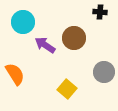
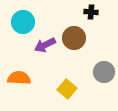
black cross: moved 9 px left
purple arrow: rotated 60 degrees counterclockwise
orange semicircle: moved 4 px right, 4 px down; rotated 55 degrees counterclockwise
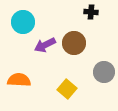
brown circle: moved 5 px down
orange semicircle: moved 2 px down
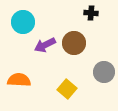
black cross: moved 1 px down
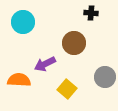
purple arrow: moved 19 px down
gray circle: moved 1 px right, 5 px down
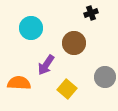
black cross: rotated 24 degrees counterclockwise
cyan circle: moved 8 px right, 6 px down
purple arrow: moved 1 px right, 1 px down; rotated 30 degrees counterclockwise
orange semicircle: moved 3 px down
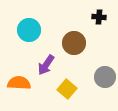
black cross: moved 8 px right, 4 px down; rotated 24 degrees clockwise
cyan circle: moved 2 px left, 2 px down
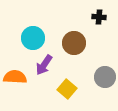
cyan circle: moved 4 px right, 8 px down
purple arrow: moved 2 px left
orange semicircle: moved 4 px left, 6 px up
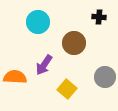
cyan circle: moved 5 px right, 16 px up
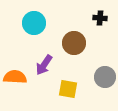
black cross: moved 1 px right, 1 px down
cyan circle: moved 4 px left, 1 px down
yellow square: moved 1 px right; rotated 30 degrees counterclockwise
